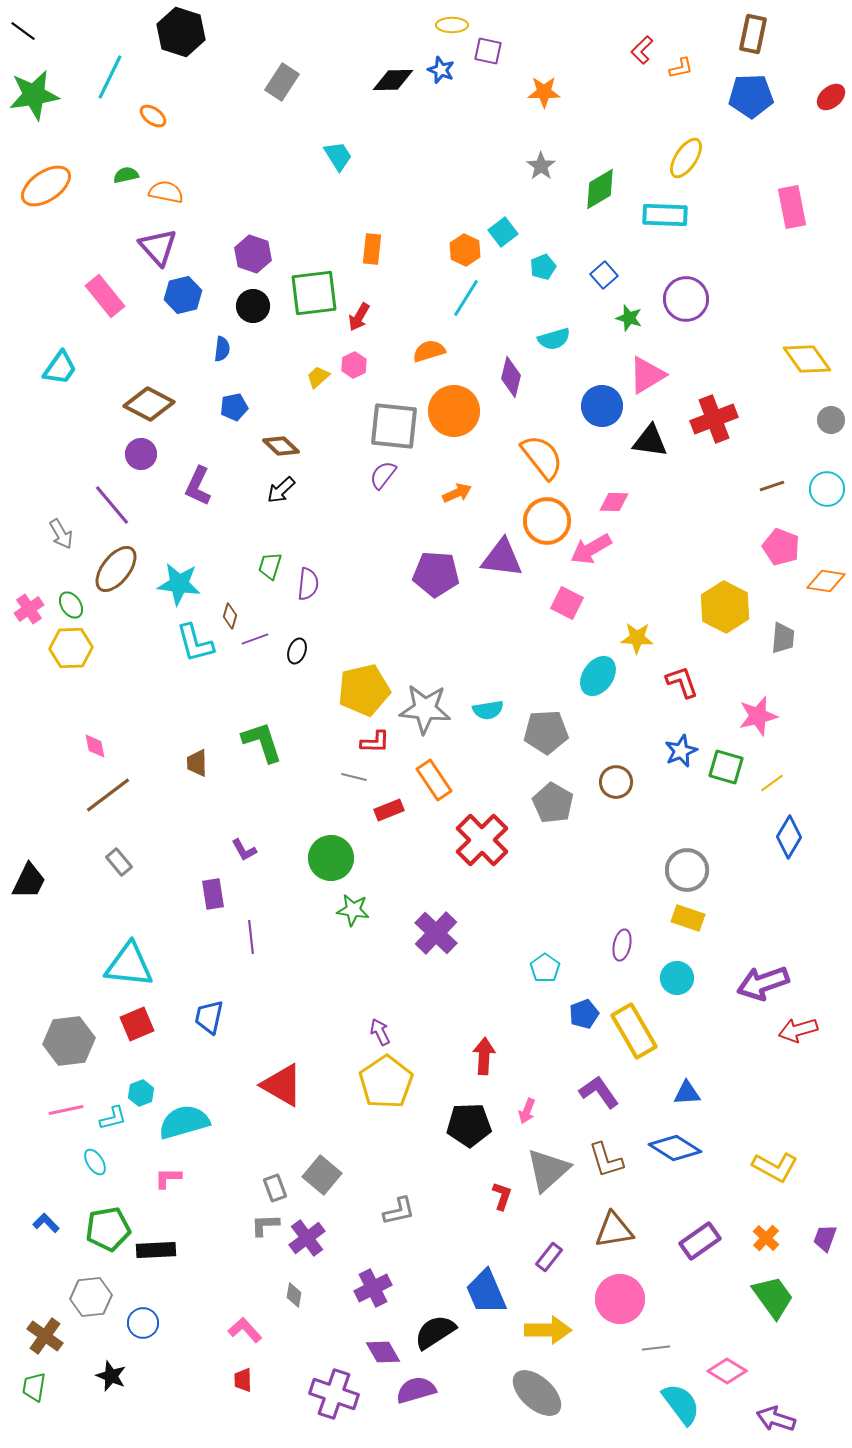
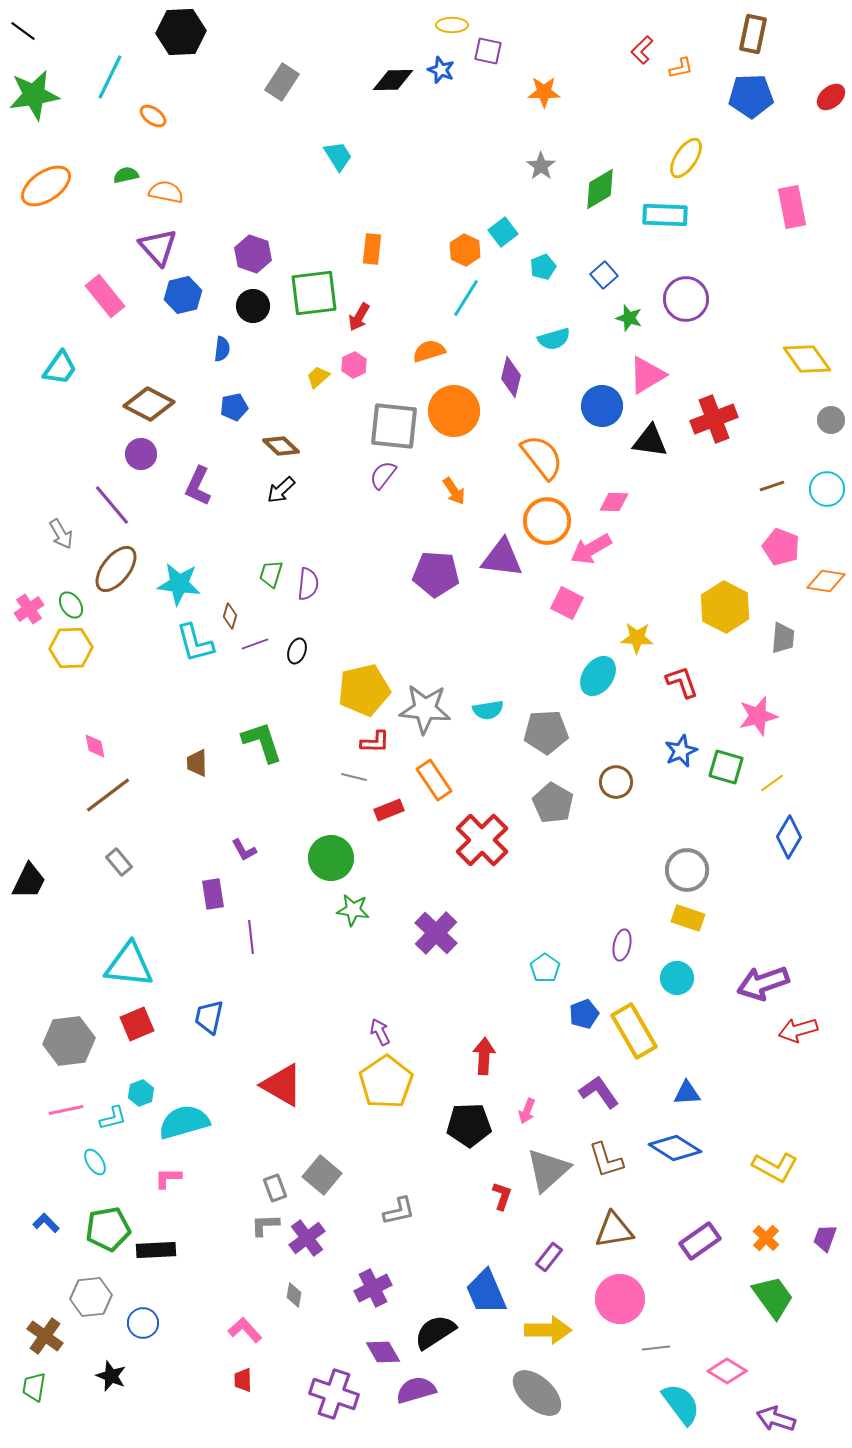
black hexagon at (181, 32): rotated 21 degrees counterclockwise
orange arrow at (457, 493): moved 3 px left, 2 px up; rotated 80 degrees clockwise
green trapezoid at (270, 566): moved 1 px right, 8 px down
purple line at (255, 639): moved 5 px down
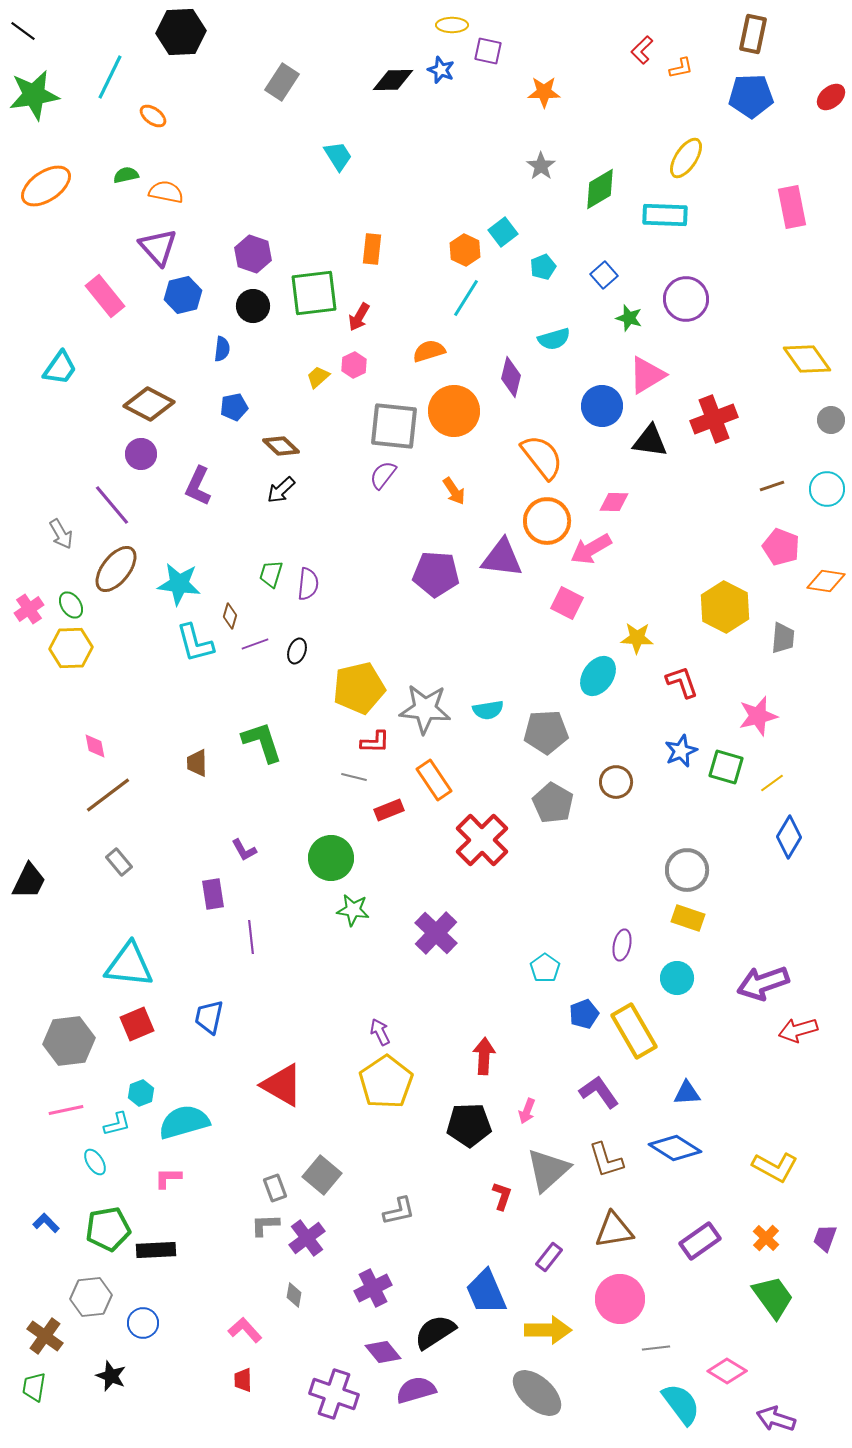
yellow pentagon at (364, 690): moved 5 px left, 2 px up
cyan L-shape at (113, 1118): moved 4 px right, 6 px down
purple diamond at (383, 1352): rotated 9 degrees counterclockwise
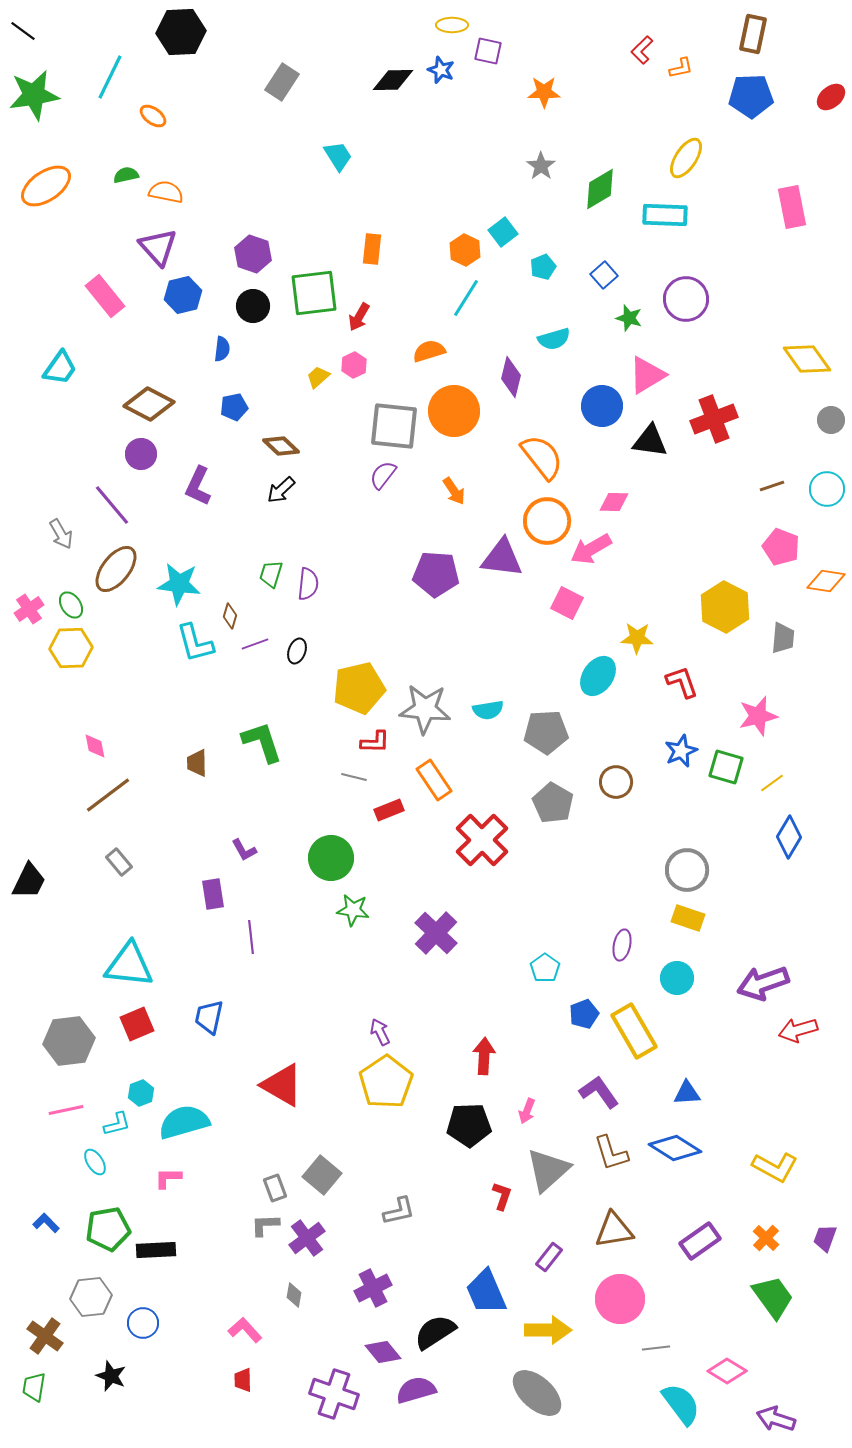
brown L-shape at (606, 1160): moved 5 px right, 7 px up
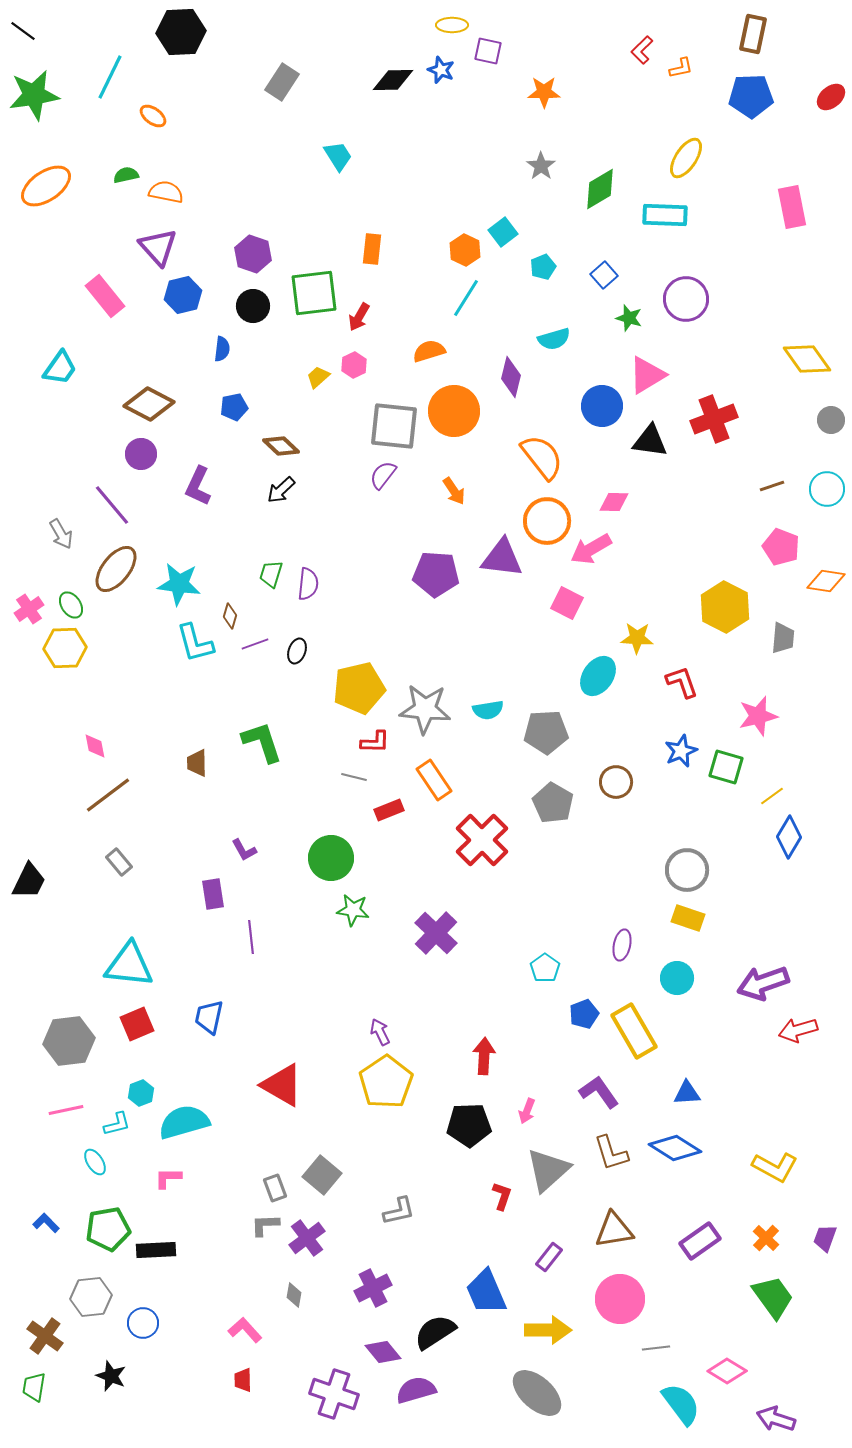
yellow hexagon at (71, 648): moved 6 px left
yellow line at (772, 783): moved 13 px down
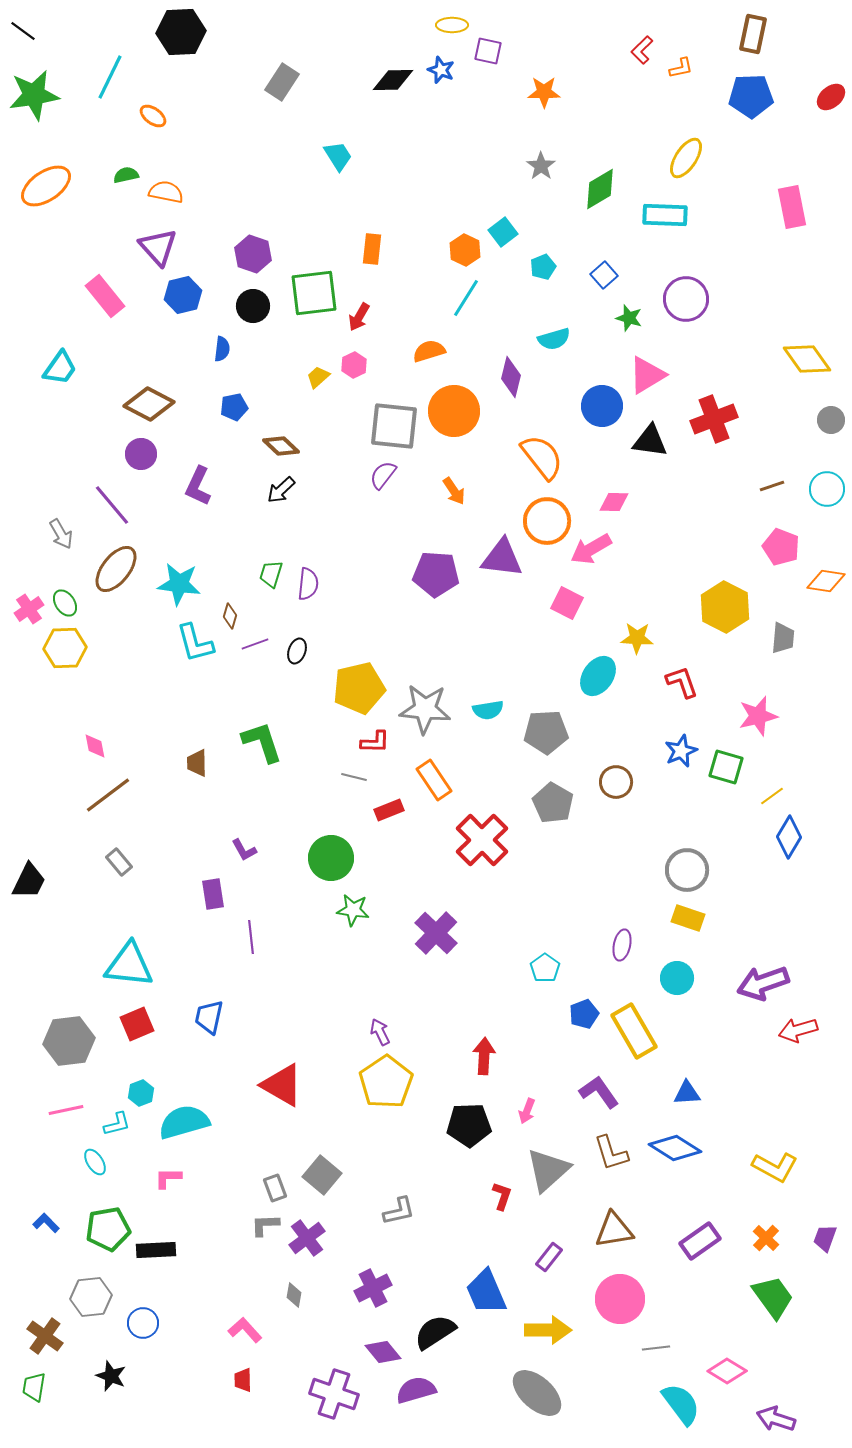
green ellipse at (71, 605): moved 6 px left, 2 px up
